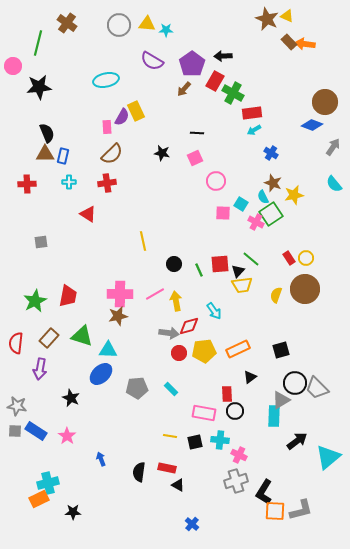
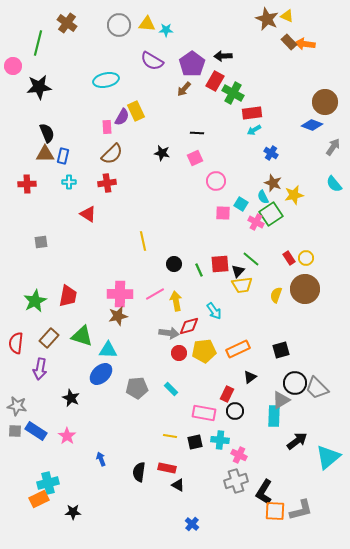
red rectangle at (227, 394): rotated 28 degrees clockwise
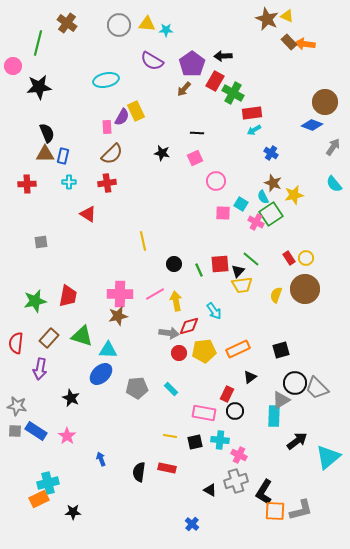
green star at (35, 301): rotated 15 degrees clockwise
black triangle at (178, 485): moved 32 px right, 5 px down
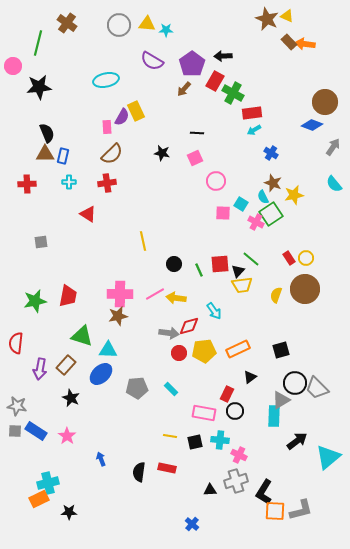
yellow arrow at (176, 301): moved 3 px up; rotated 72 degrees counterclockwise
brown rectangle at (49, 338): moved 17 px right, 27 px down
black triangle at (210, 490): rotated 32 degrees counterclockwise
black star at (73, 512): moved 4 px left
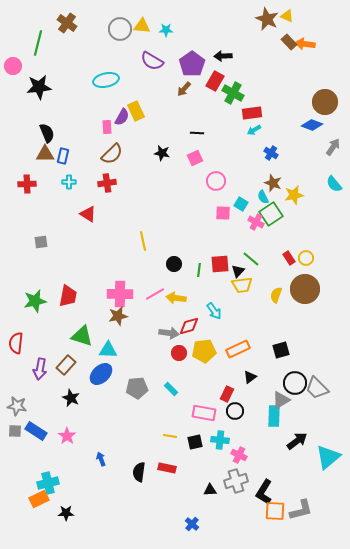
yellow triangle at (147, 24): moved 5 px left, 2 px down
gray circle at (119, 25): moved 1 px right, 4 px down
green line at (199, 270): rotated 32 degrees clockwise
black star at (69, 512): moved 3 px left, 1 px down
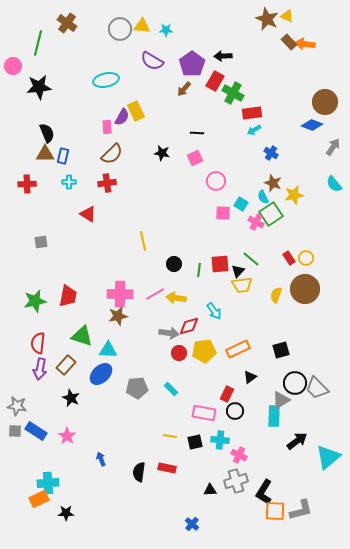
red semicircle at (16, 343): moved 22 px right
cyan cross at (48, 483): rotated 10 degrees clockwise
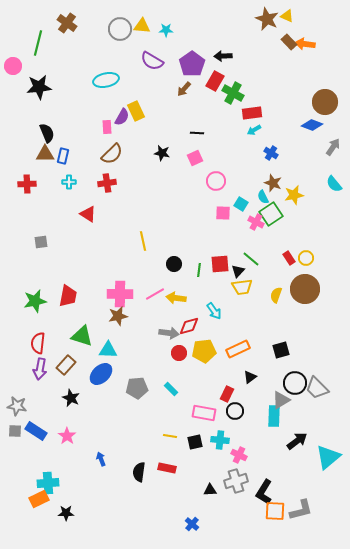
yellow trapezoid at (242, 285): moved 2 px down
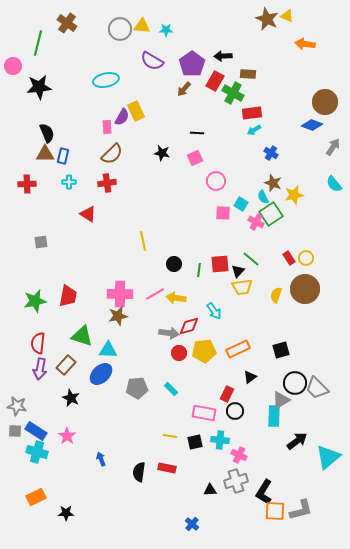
brown rectangle at (289, 42): moved 41 px left, 32 px down; rotated 42 degrees counterclockwise
cyan cross at (48, 483): moved 11 px left, 31 px up; rotated 20 degrees clockwise
orange rectangle at (39, 499): moved 3 px left, 2 px up
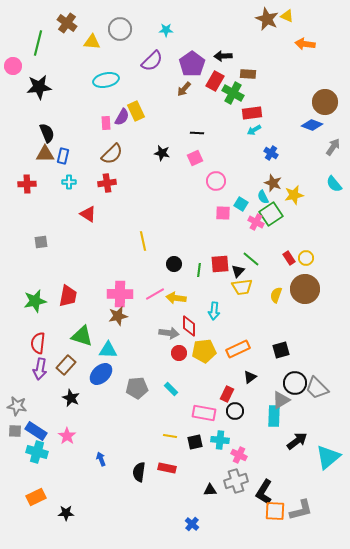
yellow triangle at (142, 26): moved 50 px left, 16 px down
purple semicircle at (152, 61): rotated 75 degrees counterclockwise
pink rectangle at (107, 127): moved 1 px left, 4 px up
cyan arrow at (214, 311): rotated 42 degrees clockwise
red diamond at (189, 326): rotated 75 degrees counterclockwise
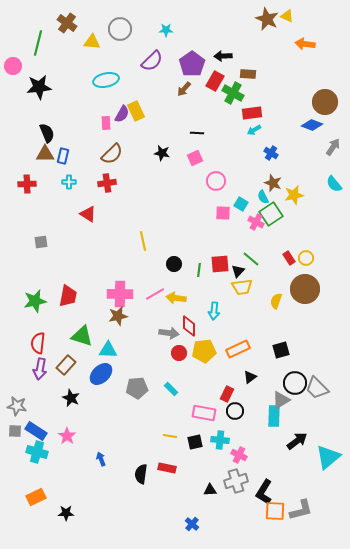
purple semicircle at (122, 117): moved 3 px up
yellow semicircle at (276, 295): moved 6 px down
black semicircle at (139, 472): moved 2 px right, 2 px down
